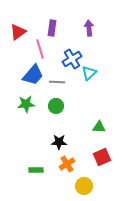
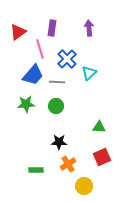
blue cross: moved 5 px left; rotated 12 degrees counterclockwise
orange cross: moved 1 px right
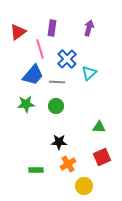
purple arrow: rotated 21 degrees clockwise
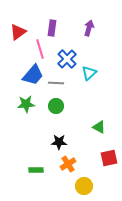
gray line: moved 1 px left, 1 px down
green triangle: rotated 24 degrees clockwise
red square: moved 7 px right, 1 px down; rotated 12 degrees clockwise
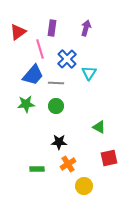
purple arrow: moved 3 px left
cyan triangle: rotated 14 degrees counterclockwise
green rectangle: moved 1 px right, 1 px up
